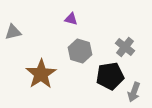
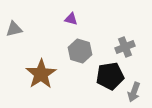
gray triangle: moved 1 px right, 3 px up
gray cross: rotated 30 degrees clockwise
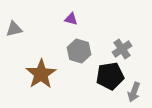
gray cross: moved 3 px left, 2 px down; rotated 12 degrees counterclockwise
gray hexagon: moved 1 px left
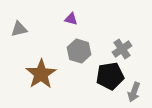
gray triangle: moved 5 px right
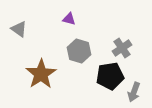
purple triangle: moved 2 px left
gray triangle: rotated 48 degrees clockwise
gray cross: moved 1 px up
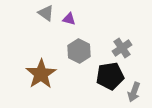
gray triangle: moved 27 px right, 16 px up
gray hexagon: rotated 10 degrees clockwise
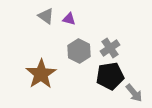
gray triangle: moved 3 px down
gray cross: moved 12 px left
gray arrow: moved 1 px down; rotated 60 degrees counterclockwise
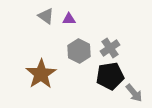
purple triangle: rotated 16 degrees counterclockwise
